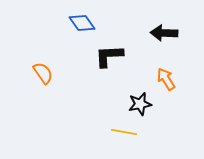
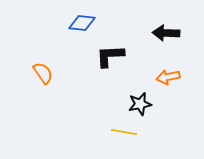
blue diamond: rotated 48 degrees counterclockwise
black arrow: moved 2 px right
black L-shape: moved 1 px right
orange arrow: moved 2 px right, 2 px up; rotated 70 degrees counterclockwise
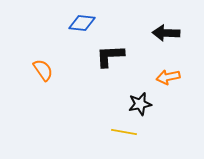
orange semicircle: moved 3 px up
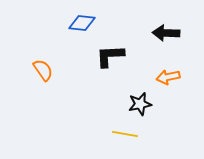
yellow line: moved 1 px right, 2 px down
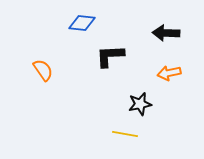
orange arrow: moved 1 px right, 4 px up
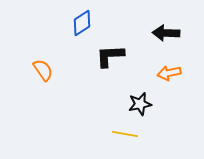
blue diamond: rotated 40 degrees counterclockwise
